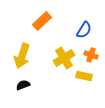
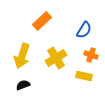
yellow cross: moved 8 px left
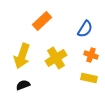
blue semicircle: moved 1 px right, 1 px up
yellow rectangle: moved 5 px right, 2 px down
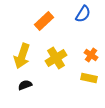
orange rectangle: moved 2 px right
blue semicircle: moved 2 px left, 15 px up
orange cross: rotated 16 degrees clockwise
black semicircle: moved 2 px right
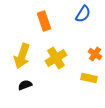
orange rectangle: rotated 66 degrees counterclockwise
orange cross: moved 4 px right, 1 px up
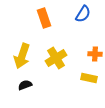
orange rectangle: moved 3 px up
orange cross: rotated 32 degrees counterclockwise
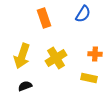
black semicircle: moved 1 px down
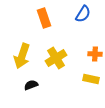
yellow rectangle: moved 2 px right, 1 px down
black semicircle: moved 6 px right, 1 px up
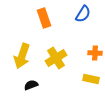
orange cross: moved 1 px up
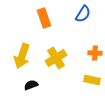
yellow rectangle: moved 1 px right, 1 px down
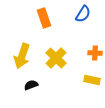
yellow cross: rotated 15 degrees counterclockwise
